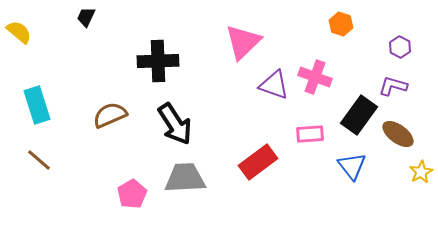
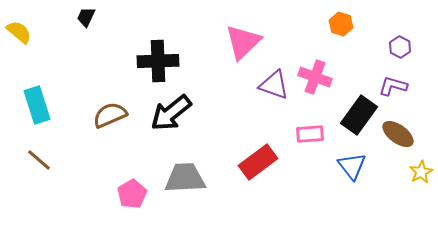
black arrow: moved 4 px left, 11 px up; rotated 84 degrees clockwise
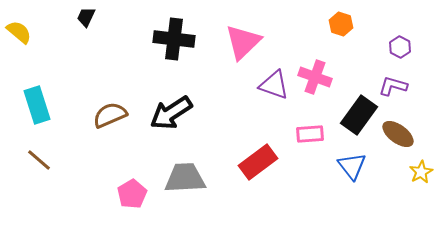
black cross: moved 16 px right, 22 px up; rotated 9 degrees clockwise
black arrow: rotated 6 degrees clockwise
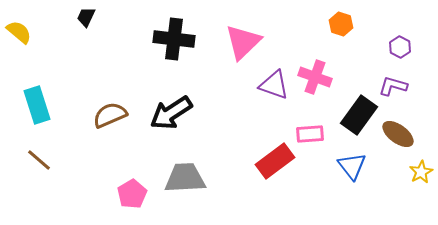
red rectangle: moved 17 px right, 1 px up
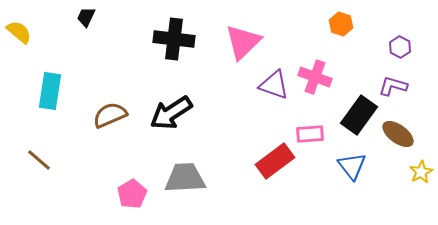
cyan rectangle: moved 13 px right, 14 px up; rotated 27 degrees clockwise
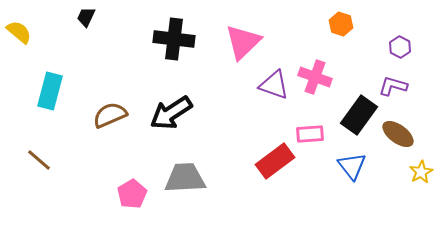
cyan rectangle: rotated 6 degrees clockwise
